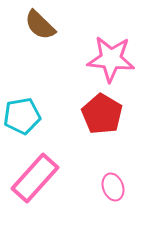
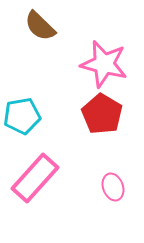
brown semicircle: moved 1 px down
pink star: moved 7 px left, 5 px down; rotated 9 degrees clockwise
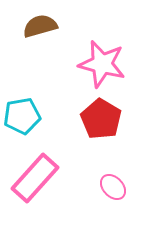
brown semicircle: rotated 120 degrees clockwise
pink star: moved 2 px left
red pentagon: moved 1 px left, 5 px down
pink ellipse: rotated 24 degrees counterclockwise
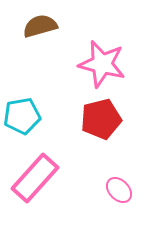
red pentagon: rotated 27 degrees clockwise
pink ellipse: moved 6 px right, 3 px down
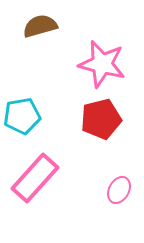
pink ellipse: rotated 72 degrees clockwise
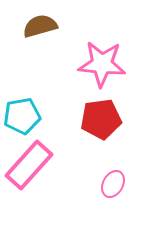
pink star: rotated 9 degrees counterclockwise
red pentagon: rotated 6 degrees clockwise
pink rectangle: moved 6 px left, 13 px up
pink ellipse: moved 6 px left, 6 px up
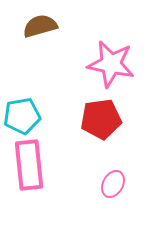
pink star: moved 9 px right; rotated 6 degrees clockwise
pink rectangle: rotated 48 degrees counterclockwise
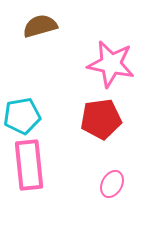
pink ellipse: moved 1 px left
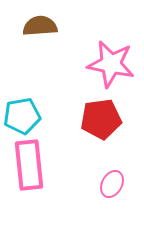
brown semicircle: rotated 12 degrees clockwise
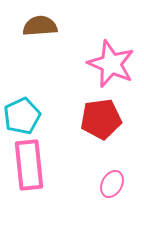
pink star: rotated 12 degrees clockwise
cyan pentagon: rotated 15 degrees counterclockwise
